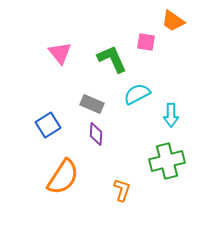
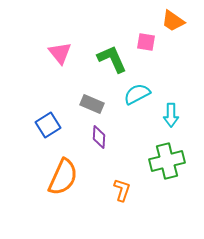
purple diamond: moved 3 px right, 3 px down
orange semicircle: rotated 9 degrees counterclockwise
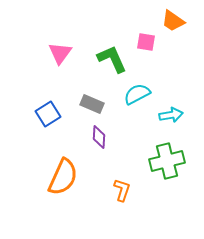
pink triangle: rotated 15 degrees clockwise
cyan arrow: rotated 100 degrees counterclockwise
blue square: moved 11 px up
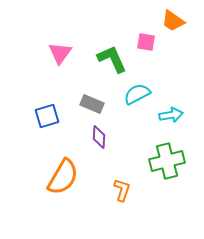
blue square: moved 1 px left, 2 px down; rotated 15 degrees clockwise
orange semicircle: rotated 6 degrees clockwise
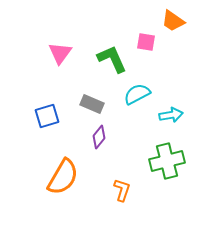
purple diamond: rotated 35 degrees clockwise
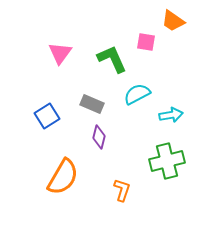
blue square: rotated 15 degrees counterclockwise
purple diamond: rotated 25 degrees counterclockwise
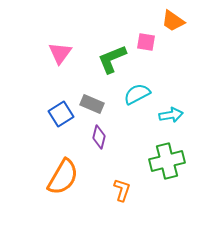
green L-shape: rotated 88 degrees counterclockwise
blue square: moved 14 px right, 2 px up
